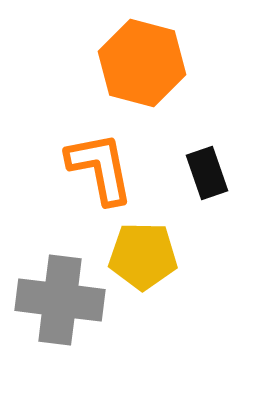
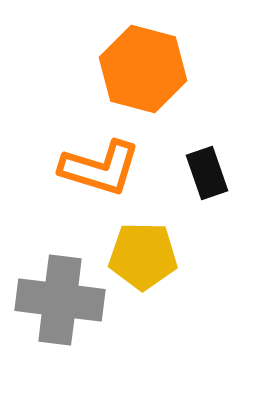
orange hexagon: moved 1 px right, 6 px down
orange L-shape: rotated 118 degrees clockwise
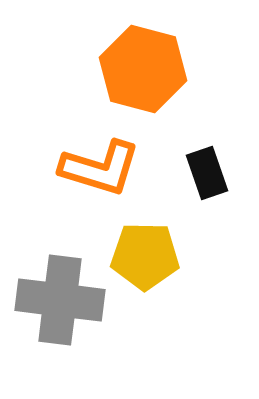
yellow pentagon: moved 2 px right
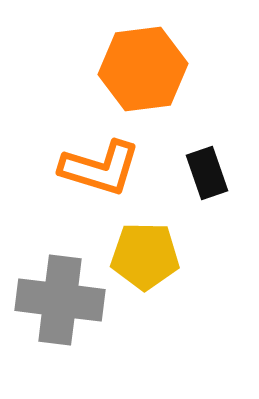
orange hexagon: rotated 22 degrees counterclockwise
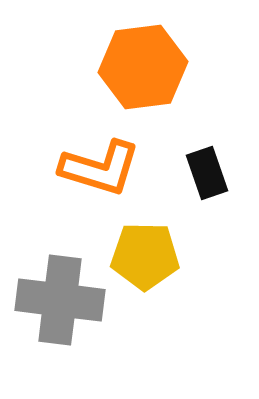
orange hexagon: moved 2 px up
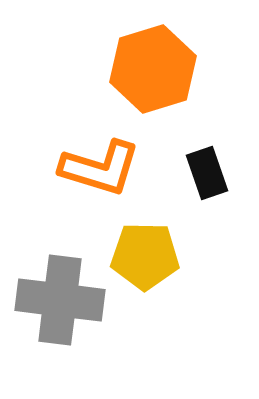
orange hexagon: moved 10 px right, 2 px down; rotated 10 degrees counterclockwise
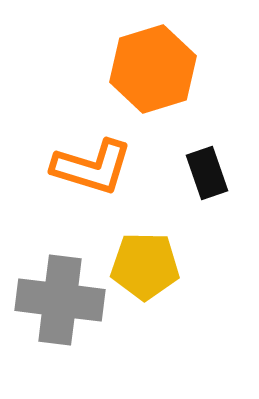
orange L-shape: moved 8 px left, 1 px up
yellow pentagon: moved 10 px down
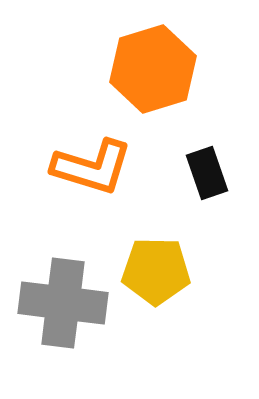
yellow pentagon: moved 11 px right, 5 px down
gray cross: moved 3 px right, 3 px down
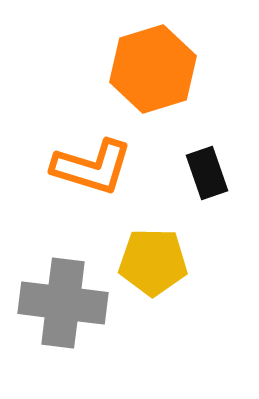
yellow pentagon: moved 3 px left, 9 px up
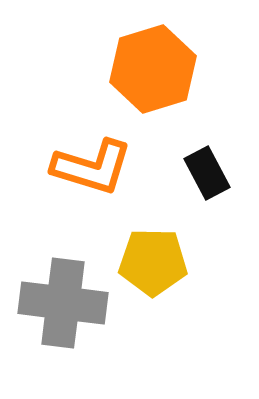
black rectangle: rotated 9 degrees counterclockwise
